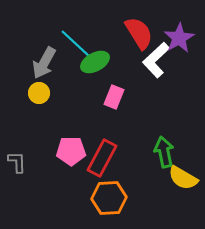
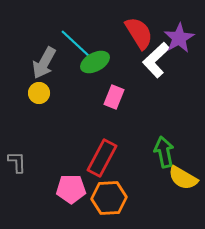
pink pentagon: moved 38 px down
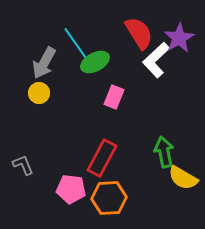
cyan line: rotated 12 degrees clockwise
gray L-shape: moved 6 px right, 3 px down; rotated 20 degrees counterclockwise
pink pentagon: rotated 8 degrees clockwise
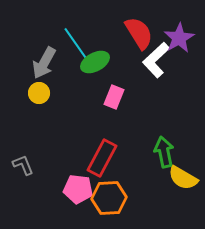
pink pentagon: moved 7 px right
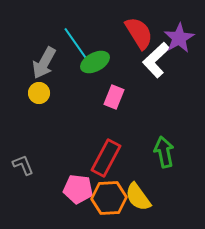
red rectangle: moved 4 px right
yellow semicircle: moved 45 px left, 19 px down; rotated 24 degrees clockwise
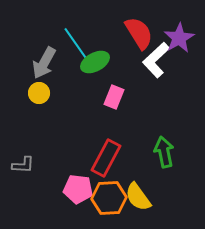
gray L-shape: rotated 115 degrees clockwise
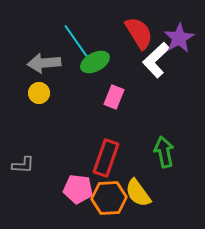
cyan line: moved 3 px up
gray arrow: rotated 56 degrees clockwise
red rectangle: rotated 9 degrees counterclockwise
yellow semicircle: moved 4 px up
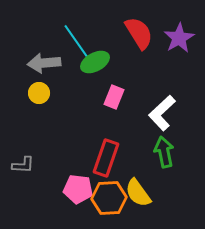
white L-shape: moved 6 px right, 53 px down
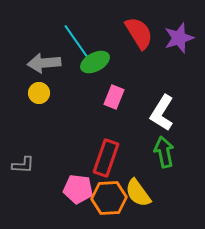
purple star: rotated 12 degrees clockwise
white L-shape: rotated 15 degrees counterclockwise
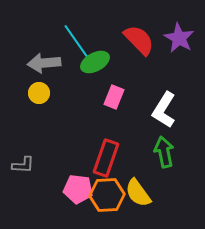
red semicircle: moved 7 px down; rotated 12 degrees counterclockwise
purple star: rotated 24 degrees counterclockwise
white L-shape: moved 2 px right, 3 px up
orange hexagon: moved 2 px left, 3 px up
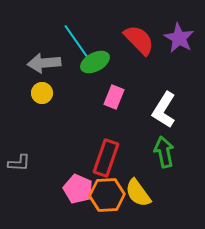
yellow circle: moved 3 px right
gray L-shape: moved 4 px left, 2 px up
pink pentagon: rotated 16 degrees clockwise
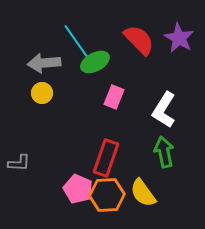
yellow semicircle: moved 5 px right
